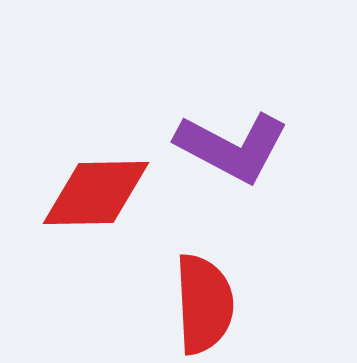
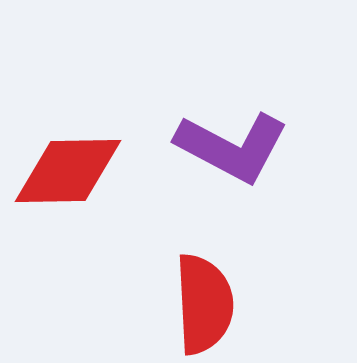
red diamond: moved 28 px left, 22 px up
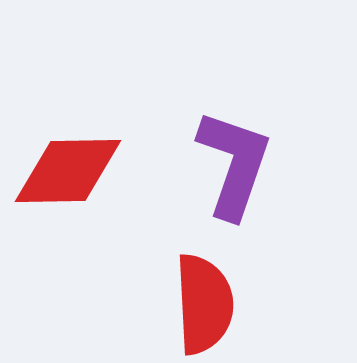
purple L-shape: moved 2 px right, 17 px down; rotated 99 degrees counterclockwise
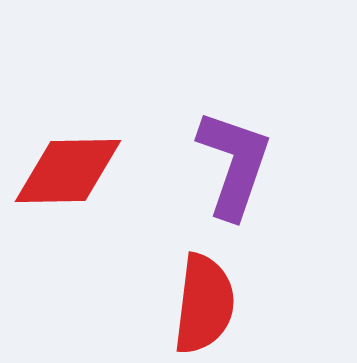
red semicircle: rotated 10 degrees clockwise
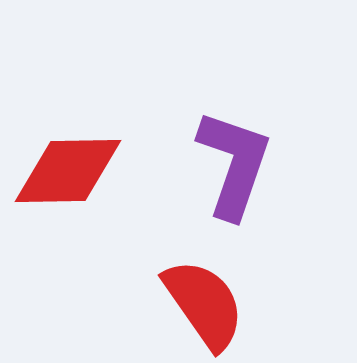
red semicircle: rotated 42 degrees counterclockwise
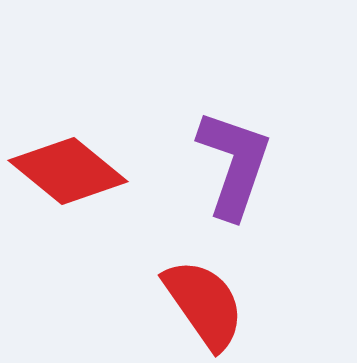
red diamond: rotated 40 degrees clockwise
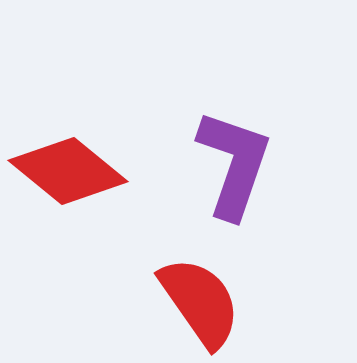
red semicircle: moved 4 px left, 2 px up
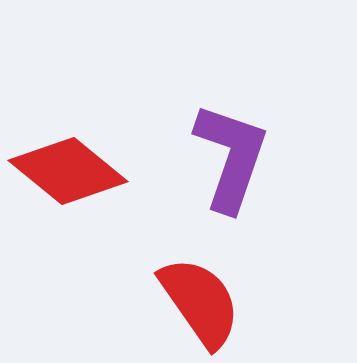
purple L-shape: moved 3 px left, 7 px up
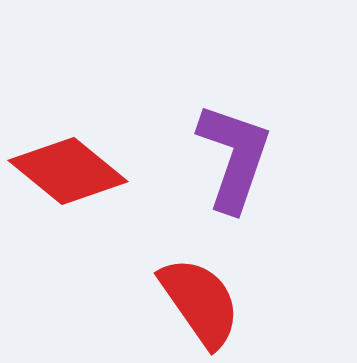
purple L-shape: moved 3 px right
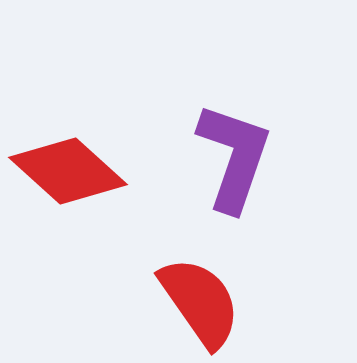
red diamond: rotated 3 degrees clockwise
